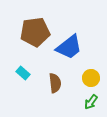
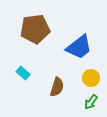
brown pentagon: moved 3 px up
blue trapezoid: moved 10 px right
brown semicircle: moved 2 px right, 4 px down; rotated 24 degrees clockwise
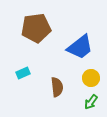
brown pentagon: moved 1 px right, 1 px up
blue trapezoid: moved 1 px right
cyan rectangle: rotated 64 degrees counterclockwise
brown semicircle: rotated 24 degrees counterclockwise
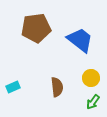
blue trapezoid: moved 7 px up; rotated 104 degrees counterclockwise
cyan rectangle: moved 10 px left, 14 px down
green arrow: moved 2 px right
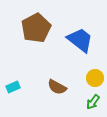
brown pentagon: rotated 20 degrees counterclockwise
yellow circle: moved 4 px right
brown semicircle: rotated 126 degrees clockwise
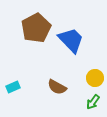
blue trapezoid: moved 9 px left; rotated 8 degrees clockwise
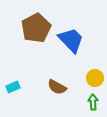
green arrow: rotated 140 degrees clockwise
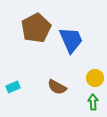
blue trapezoid: rotated 20 degrees clockwise
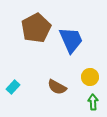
yellow circle: moved 5 px left, 1 px up
cyan rectangle: rotated 24 degrees counterclockwise
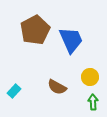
brown pentagon: moved 1 px left, 2 px down
cyan rectangle: moved 1 px right, 4 px down
